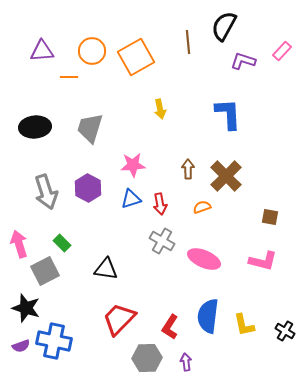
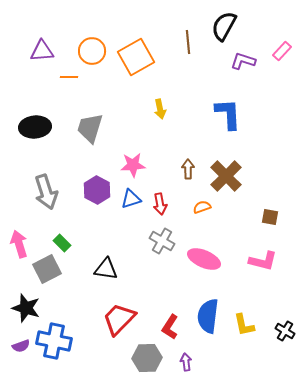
purple hexagon: moved 9 px right, 2 px down
gray square: moved 2 px right, 2 px up
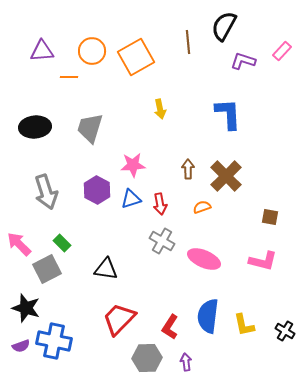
pink arrow: rotated 28 degrees counterclockwise
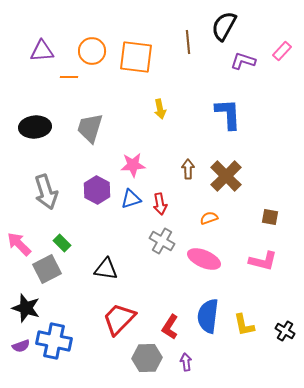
orange square: rotated 36 degrees clockwise
orange semicircle: moved 7 px right, 11 px down
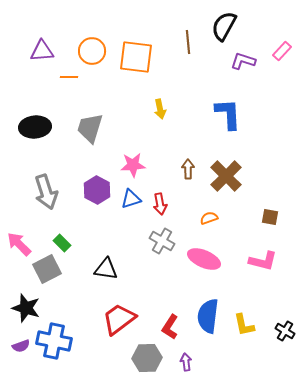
red trapezoid: rotated 9 degrees clockwise
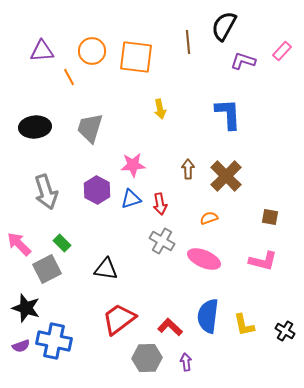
orange line: rotated 60 degrees clockwise
red L-shape: rotated 100 degrees clockwise
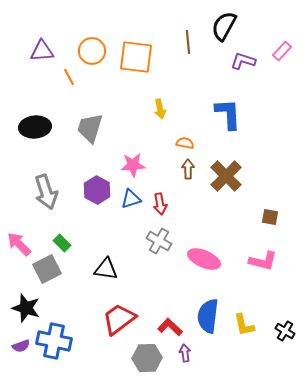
orange semicircle: moved 24 px left, 75 px up; rotated 30 degrees clockwise
gray cross: moved 3 px left
purple arrow: moved 1 px left, 9 px up
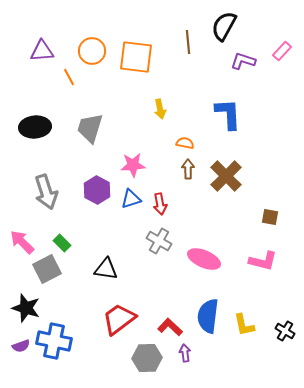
pink arrow: moved 3 px right, 2 px up
